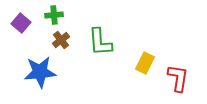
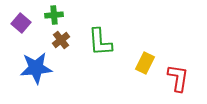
blue star: moved 4 px left, 4 px up
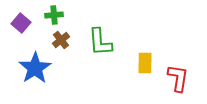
yellow rectangle: rotated 25 degrees counterclockwise
blue star: moved 1 px left; rotated 28 degrees counterclockwise
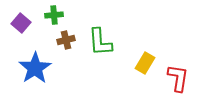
brown cross: moved 5 px right; rotated 24 degrees clockwise
yellow rectangle: rotated 30 degrees clockwise
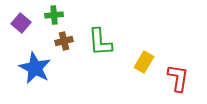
brown cross: moved 2 px left, 1 px down
yellow rectangle: moved 1 px left, 1 px up
blue star: rotated 12 degrees counterclockwise
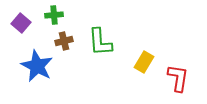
blue star: moved 2 px right, 2 px up
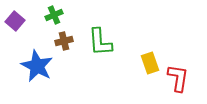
green cross: rotated 18 degrees counterclockwise
purple square: moved 6 px left, 2 px up
yellow rectangle: moved 6 px right, 1 px down; rotated 50 degrees counterclockwise
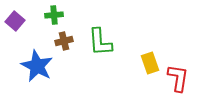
green cross: rotated 18 degrees clockwise
